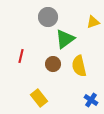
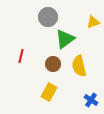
yellow rectangle: moved 10 px right, 6 px up; rotated 66 degrees clockwise
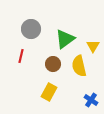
gray circle: moved 17 px left, 12 px down
yellow triangle: moved 24 px down; rotated 40 degrees counterclockwise
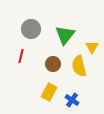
green triangle: moved 4 px up; rotated 15 degrees counterclockwise
yellow triangle: moved 1 px left, 1 px down
blue cross: moved 19 px left
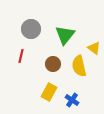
yellow triangle: moved 2 px right, 1 px down; rotated 24 degrees counterclockwise
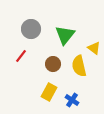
red line: rotated 24 degrees clockwise
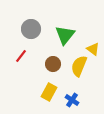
yellow triangle: moved 1 px left, 1 px down
yellow semicircle: rotated 35 degrees clockwise
